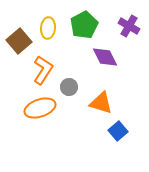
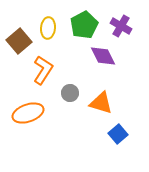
purple cross: moved 8 px left
purple diamond: moved 2 px left, 1 px up
gray circle: moved 1 px right, 6 px down
orange ellipse: moved 12 px left, 5 px down
blue square: moved 3 px down
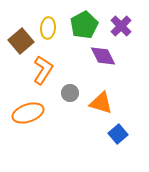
purple cross: rotated 15 degrees clockwise
brown square: moved 2 px right
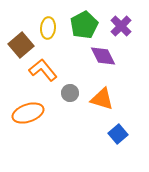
brown square: moved 4 px down
orange L-shape: rotated 72 degrees counterclockwise
orange triangle: moved 1 px right, 4 px up
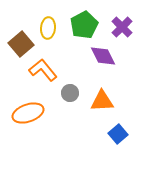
purple cross: moved 1 px right, 1 px down
brown square: moved 1 px up
orange triangle: moved 2 px down; rotated 20 degrees counterclockwise
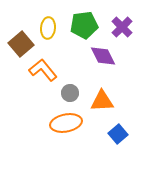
green pentagon: rotated 20 degrees clockwise
orange ellipse: moved 38 px right, 10 px down; rotated 8 degrees clockwise
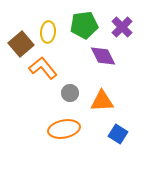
yellow ellipse: moved 4 px down
orange L-shape: moved 2 px up
orange ellipse: moved 2 px left, 6 px down
blue square: rotated 18 degrees counterclockwise
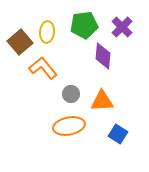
yellow ellipse: moved 1 px left
brown square: moved 1 px left, 2 px up
purple diamond: rotated 32 degrees clockwise
gray circle: moved 1 px right, 1 px down
orange ellipse: moved 5 px right, 3 px up
